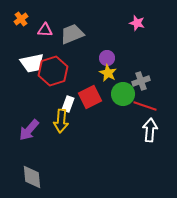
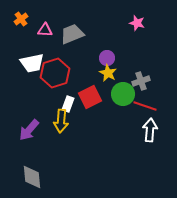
red hexagon: moved 2 px right, 2 px down
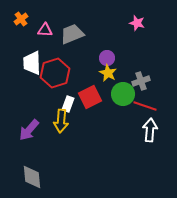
white trapezoid: rotated 100 degrees clockwise
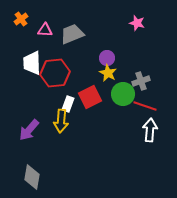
red hexagon: rotated 12 degrees clockwise
gray diamond: rotated 15 degrees clockwise
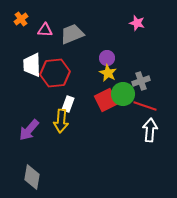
white trapezoid: moved 2 px down
red square: moved 16 px right, 3 px down
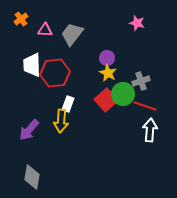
gray trapezoid: rotated 30 degrees counterclockwise
red square: rotated 15 degrees counterclockwise
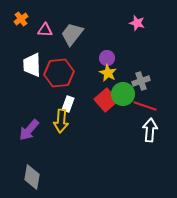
red hexagon: moved 4 px right
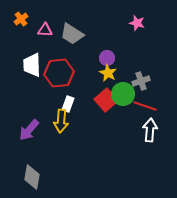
gray trapezoid: rotated 95 degrees counterclockwise
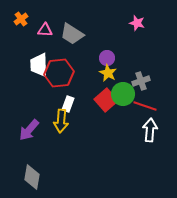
white trapezoid: moved 7 px right
